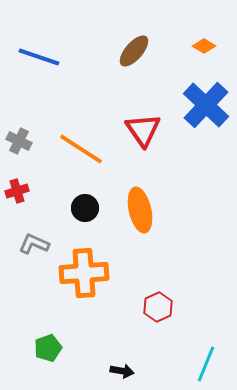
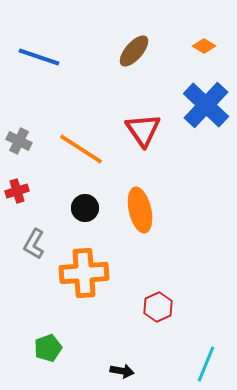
gray L-shape: rotated 84 degrees counterclockwise
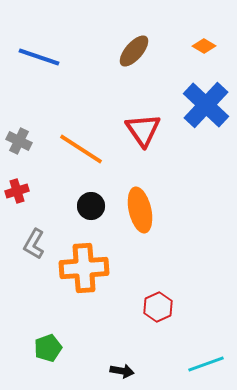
black circle: moved 6 px right, 2 px up
orange cross: moved 5 px up
cyan line: rotated 48 degrees clockwise
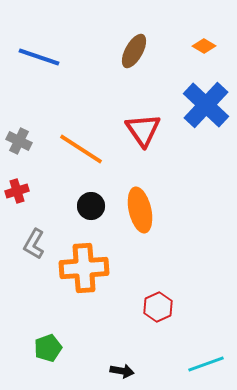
brown ellipse: rotated 12 degrees counterclockwise
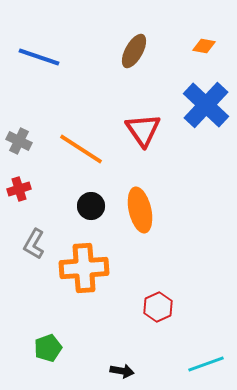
orange diamond: rotated 20 degrees counterclockwise
red cross: moved 2 px right, 2 px up
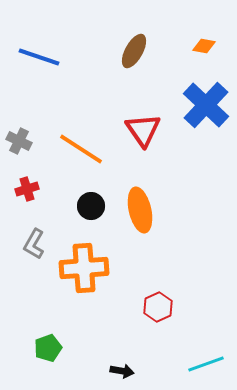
red cross: moved 8 px right
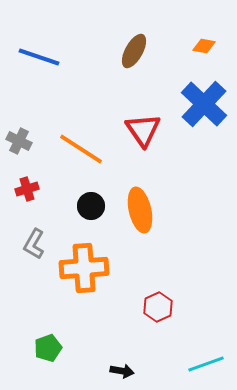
blue cross: moved 2 px left, 1 px up
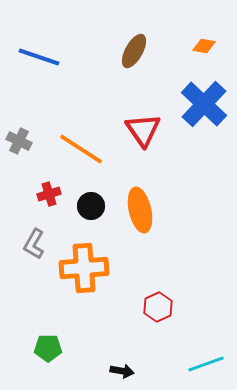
red cross: moved 22 px right, 5 px down
green pentagon: rotated 20 degrees clockwise
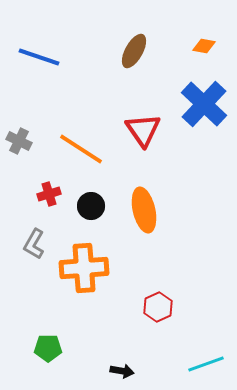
orange ellipse: moved 4 px right
